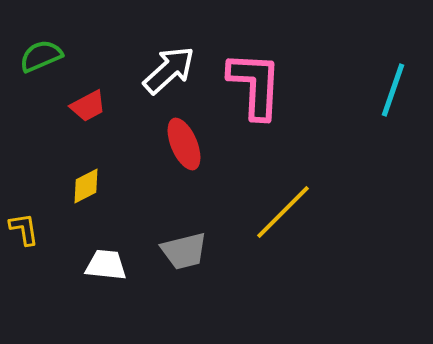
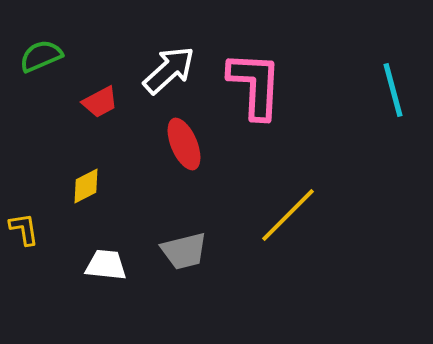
cyan line: rotated 34 degrees counterclockwise
red trapezoid: moved 12 px right, 4 px up
yellow line: moved 5 px right, 3 px down
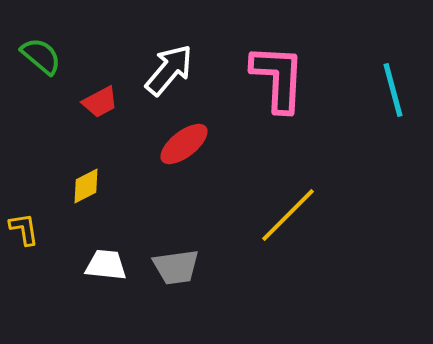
green semicircle: rotated 63 degrees clockwise
white arrow: rotated 8 degrees counterclockwise
pink L-shape: moved 23 px right, 7 px up
red ellipse: rotated 75 degrees clockwise
gray trapezoid: moved 8 px left, 16 px down; rotated 6 degrees clockwise
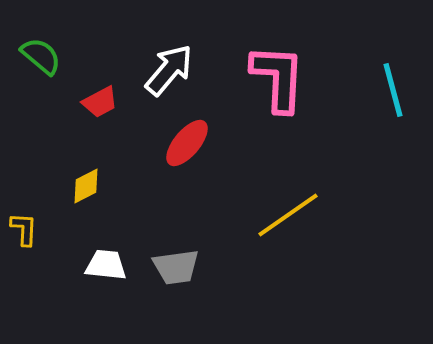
red ellipse: moved 3 px right, 1 px up; rotated 12 degrees counterclockwise
yellow line: rotated 10 degrees clockwise
yellow L-shape: rotated 12 degrees clockwise
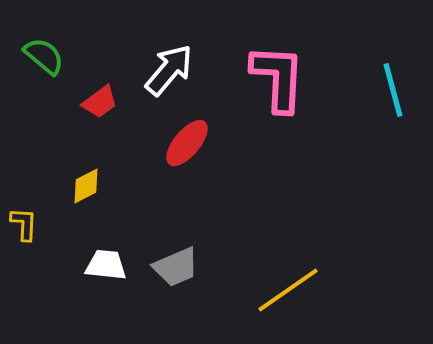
green semicircle: moved 3 px right
red trapezoid: rotated 9 degrees counterclockwise
yellow line: moved 75 px down
yellow L-shape: moved 5 px up
gray trapezoid: rotated 15 degrees counterclockwise
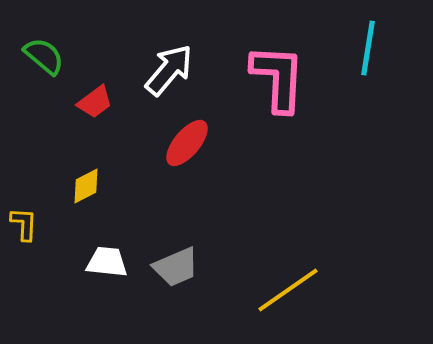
cyan line: moved 25 px left, 42 px up; rotated 24 degrees clockwise
red trapezoid: moved 5 px left
white trapezoid: moved 1 px right, 3 px up
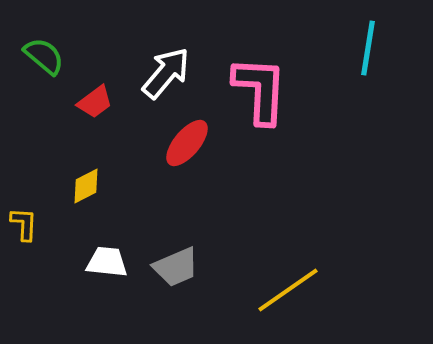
white arrow: moved 3 px left, 3 px down
pink L-shape: moved 18 px left, 12 px down
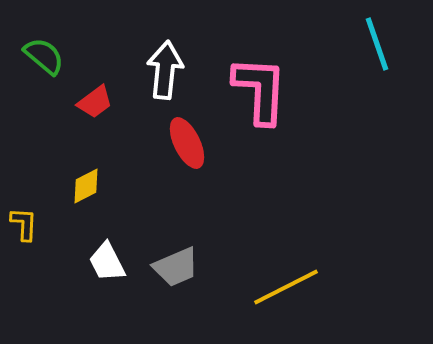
cyan line: moved 9 px right, 4 px up; rotated 28 degrees counterclockwise
white arrow: moved 1 px left, 3 px up; rotated 34 degrees counterclockwise
red ellipse: rotated 66 degrees counterclockwise
white trapezoid: rotated 123 degrees counterclockwise
yellow line: moved 2 px left, 3 px up; rotated 8 degrees clockwise
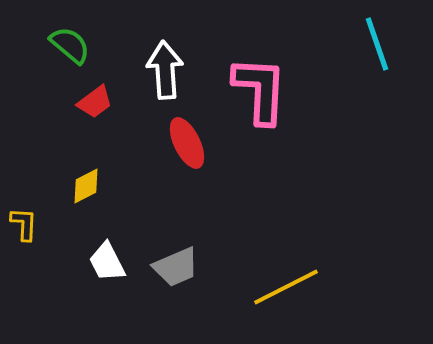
green semicircle: moved 26 px right, 11 px up
white arrow: rotated 10 degrees counterclockwise
